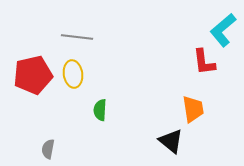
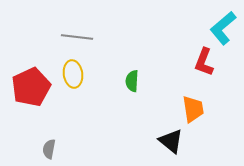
cyan L-shape: moved 2 px up
red L-shape: rotated 28 degrees clockwise
red pentagon: moved 2 px left, 12 px down; rotated 12 degrees counterclockwise
green semicircle: moved 32 px right, 29 px up
gray semicircle: moved 1 px right
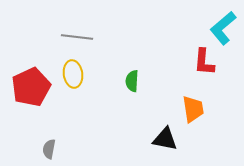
red L-shape: rotated 16 degrees counterclockwise
black triangle: moved 6 px left, 2 px up; rotated 28 degrees counterclockwise
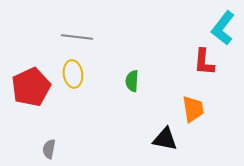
cyan L-shape: rotated 12 degrees counterclockwise
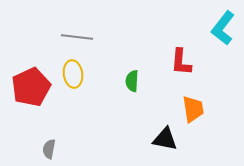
red L-shape: moved 23 px left
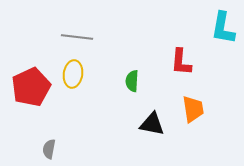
cyan L-shape: rotated 28 degrees counterclockwise
yellow ellipse: rotated 16 degrees clockwise
black triangle: moved 13 px left, 15 px up
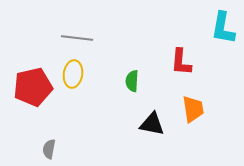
gray line: moved 1 px down
red pentagon: moved 2 px right; rotated 12 degrees clockwise
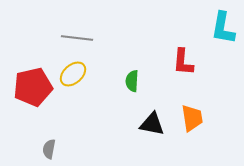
red L-shape: moved 2 px right
yellow ellipse: rotated 40 degrees clockwise
orange trapezoid: moved 1 px left, 9 px down
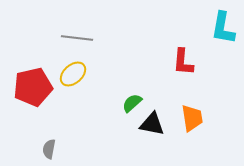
green semicircle: moved 22 px down; rotated 45 degrees clockwise
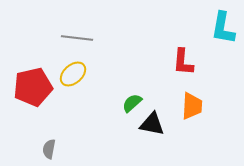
orange trapezoid: moved 12 px up; rotated 12 degrees clockwise
